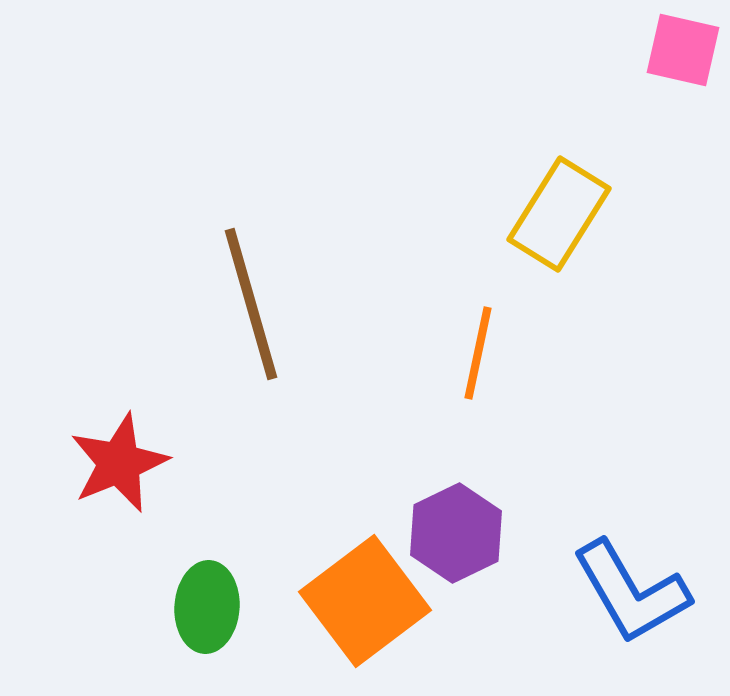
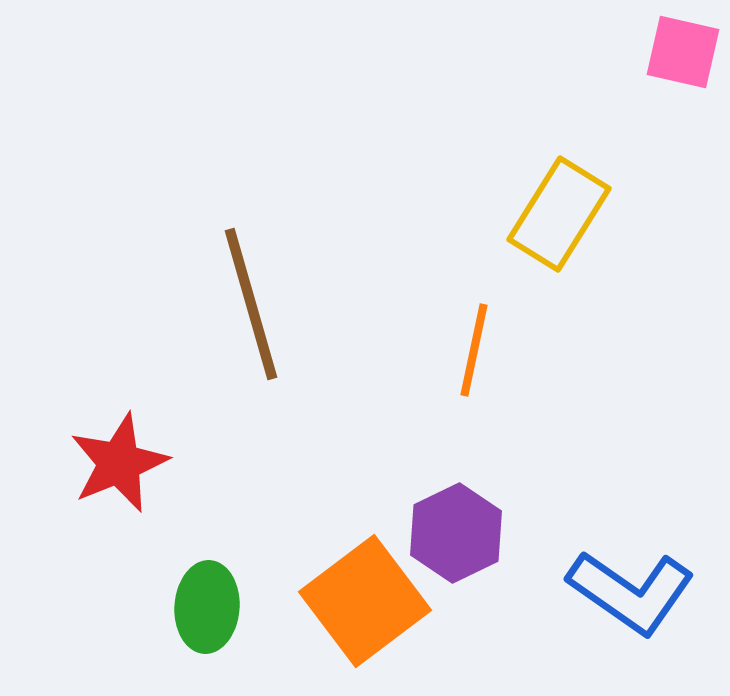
pink square: moved 2 px down
orange line: moved 4 px left, 3 px up
blue L-shape: rotated 25 degrees counterclockwise
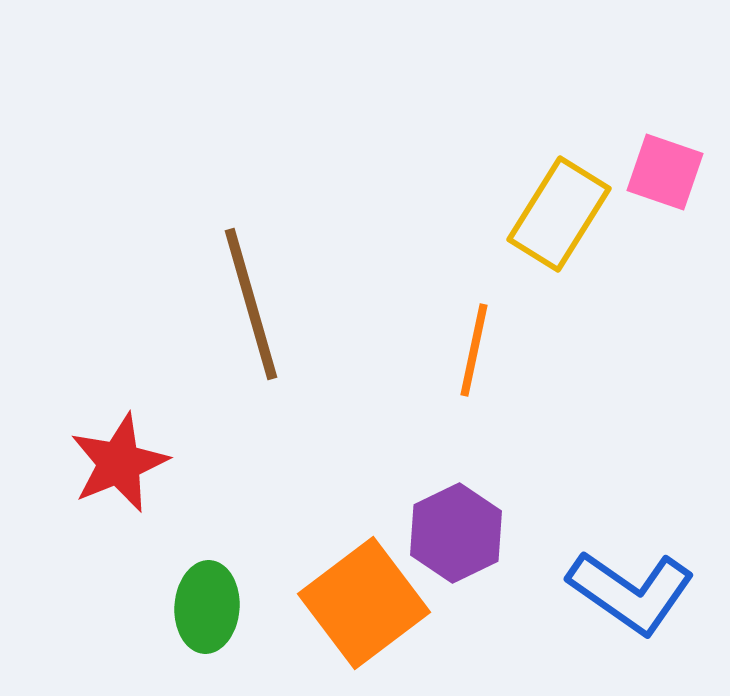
pink square: moved 18 px left, 120 px down; rotated 6 degrees clockwise
orange square: moved 1 px left, 2 px down
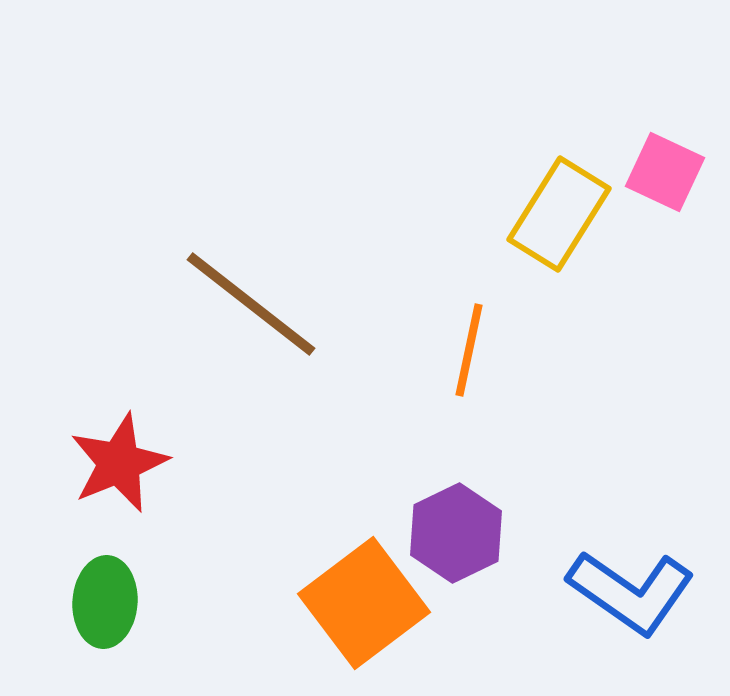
pink square: rotated 6 degrees clockwise
brown line: rotated 36 degrees counterclockwise
orange line: moved 5 px left
green ellipse: moved 102 px left, 5 px up
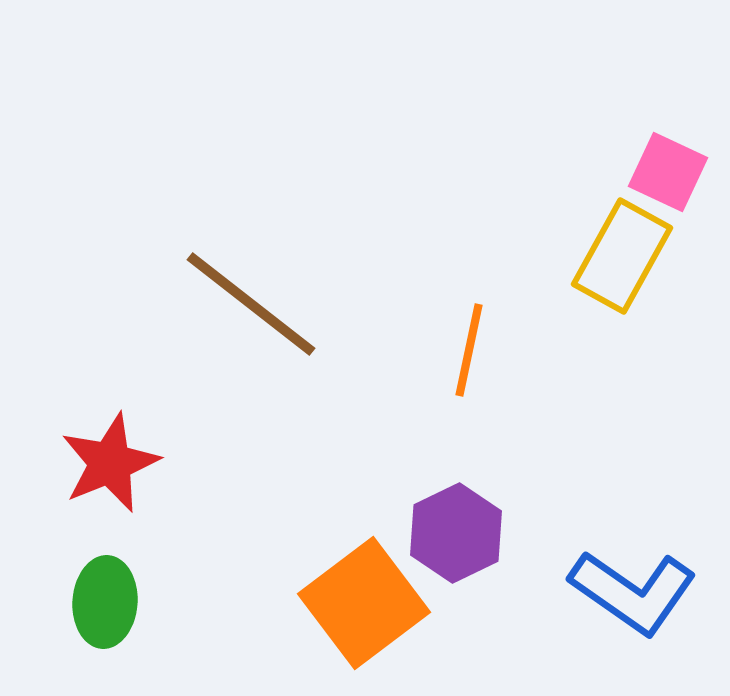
pink square: moved 3 px right
yellow rectangle: moved 63 px right, 42 px down; rotated 3 degrees counterclockwise
red star: moved 9 px left
blue L-shape: moved 2 px right
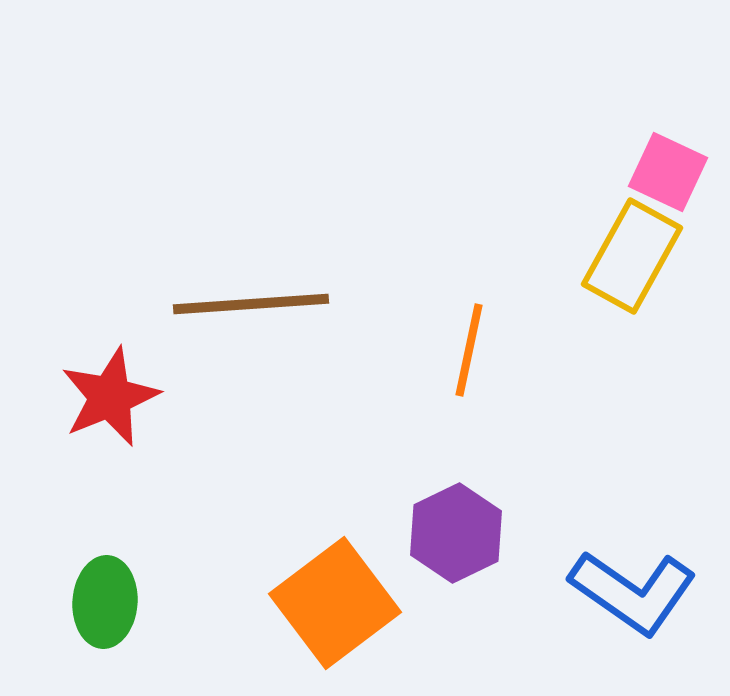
yellow rectangle: moved 10 px right
brown line: rotated 42 degrees counterclockwise
red star: moved 66 px up
orange square: moved 29 px left
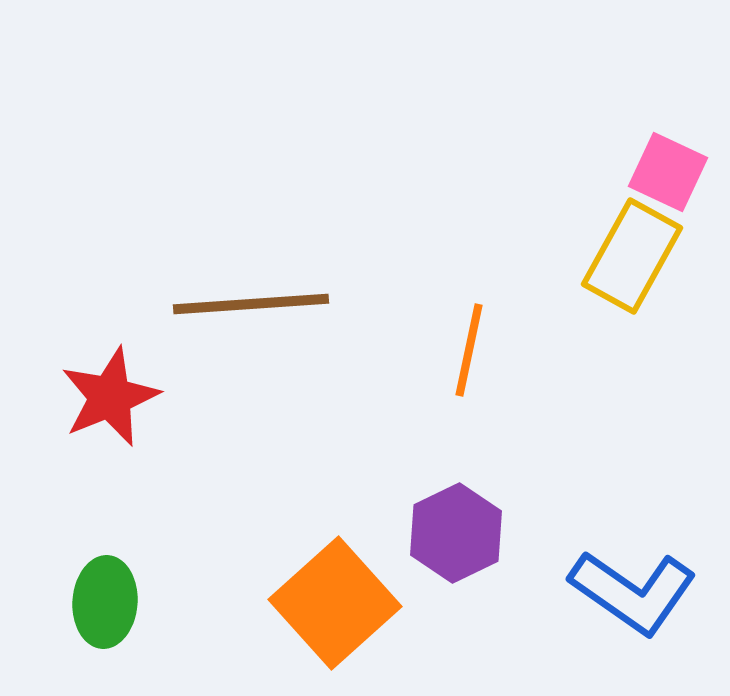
orange square: rotated 5 degrees counterclockwise
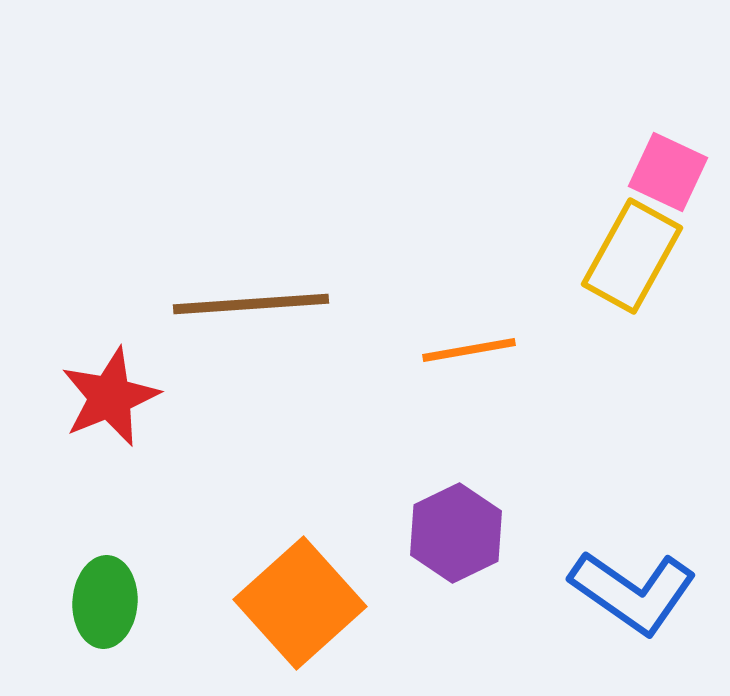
orange line: rotated 68 degrees clockwise
orange square: moved 35 px left
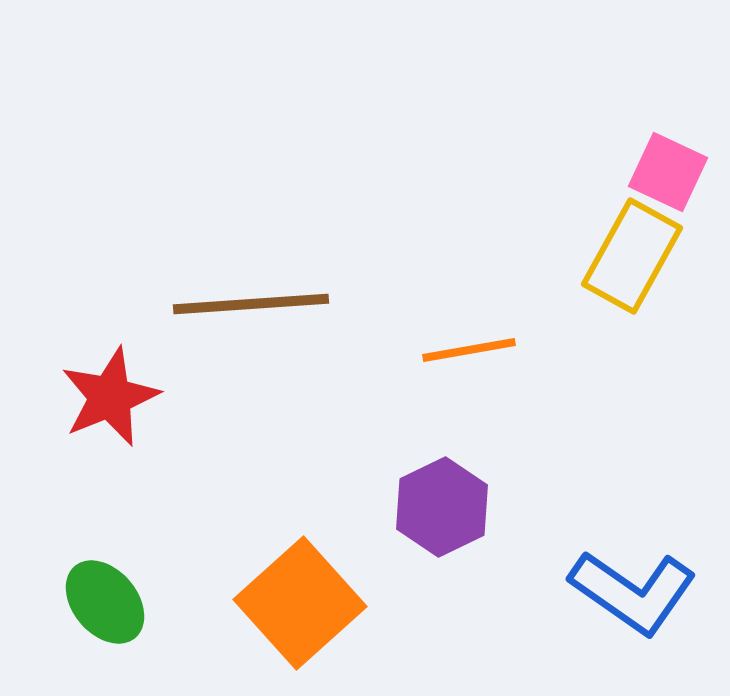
purple hexagon: moved 14 px left, 26 px up
green ellipse: rotated 44 degrees counterclockwise
